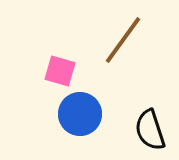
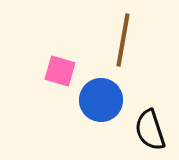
brown line: rotated 26 degrees counterclockwise
blue circle: moved 21 px right, 14 px up
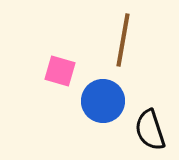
blue circle: moved 2 px right, 1 px down
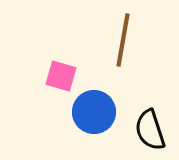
pink square: moved 1 px right, 5 px down
blue circle: moved 9 px left, 11 px down
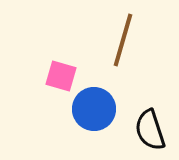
brown line: rotated 6 degrees clockwise
blue circle: moved 3 px up
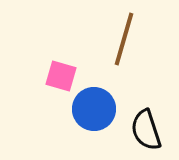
brown line: moved 1 px right, 1 px up
black semicircle: moved 4 px left
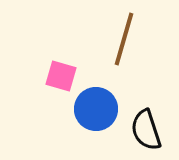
blue circle: moved 2 px right
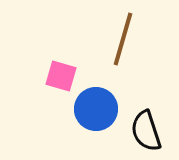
brown line: moved 1 px left
black semicircle: moved 1 px down
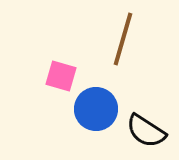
black semicircle: rotated 39 degrees counterclockwise
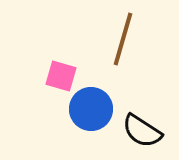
blue circle: moved 5 px left
black semicircle: moved 4 px left
